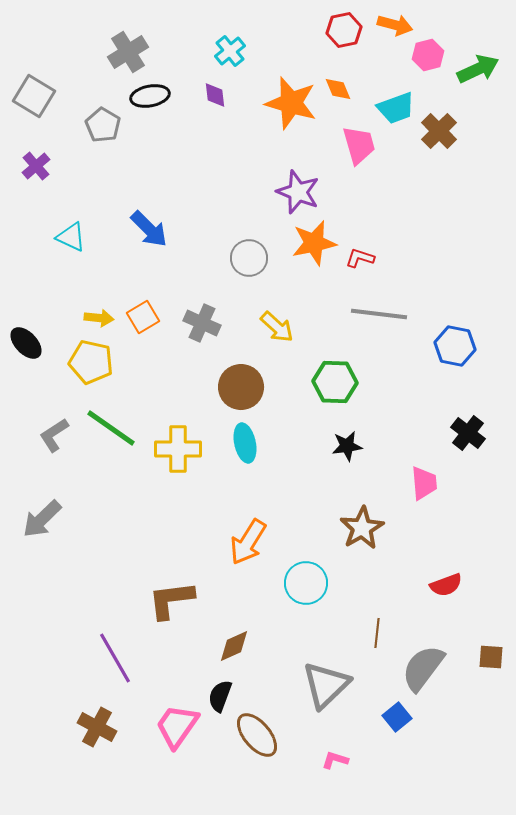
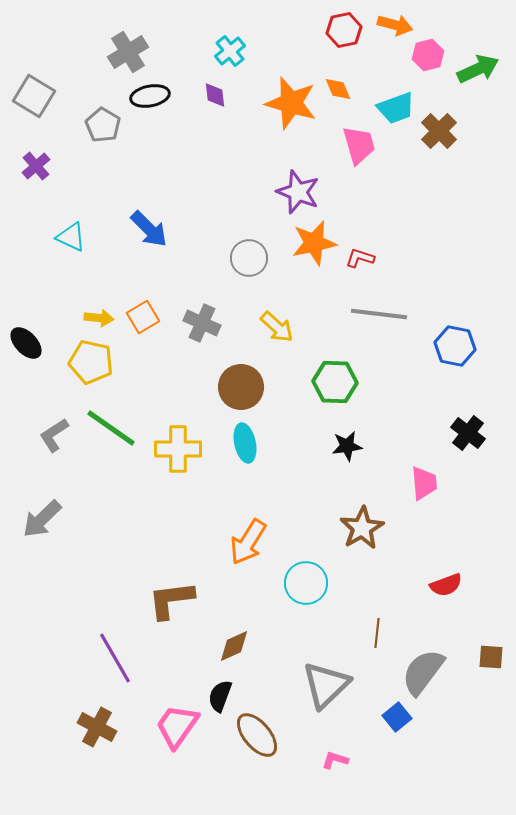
gray semicircle at (423, 668): moved 4 px down
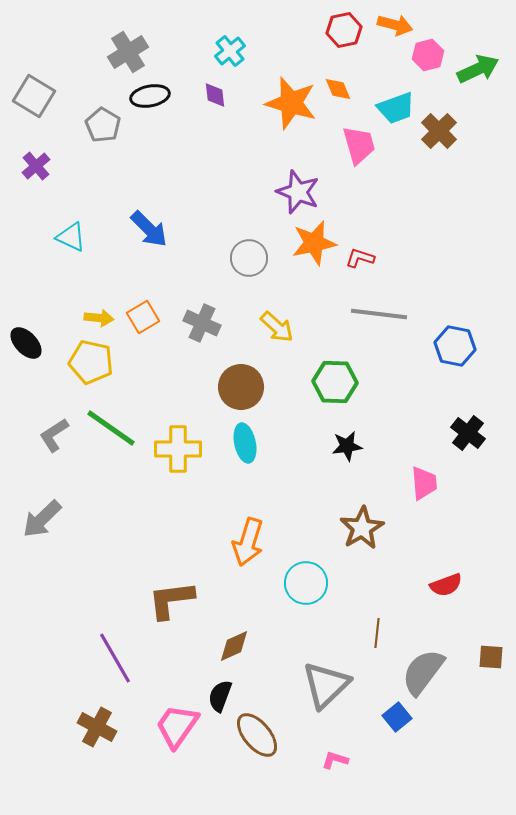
orange arrow at (248, 542): rotated 15 degrees counterclockwise
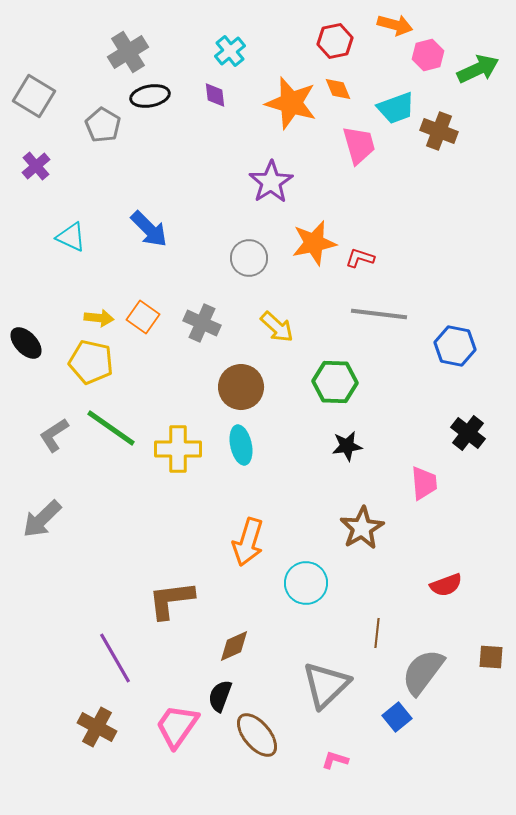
red hexagon at (344, 30): moved 9 px left, 11 px down
brown cross at (439, 131): rotated 24 degrees counterclockwise
purple star at (298, 192): moved 27 px left, 10 px up; rotated 18 degrees clockwise
orange square at (143, 317): rotated 24 degrees counterclockwise
cyan ellipse at (245, 443): moved 4 px left, 2 px down
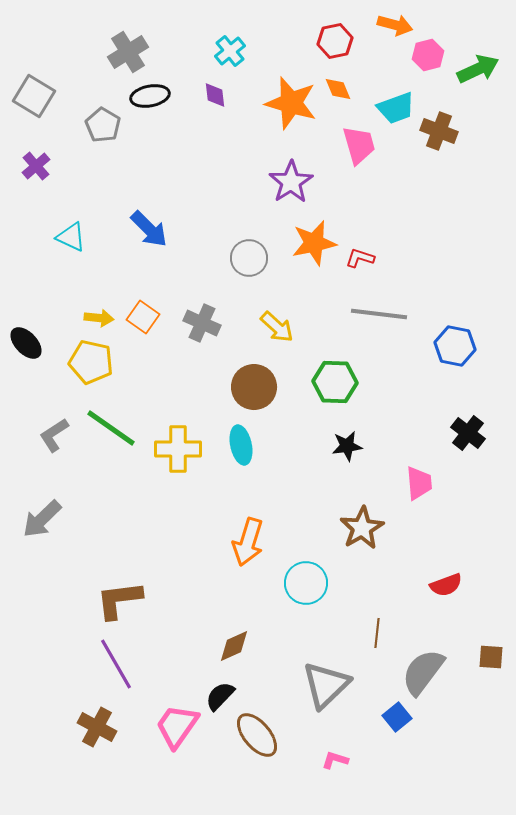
purple star at (271, 182): moved 20 px right
brown circle at (241, 387): moved 13 px right
pink trapezoid at (424, 483): moved 5 px left
brown L-shape at (171, 600): moved 52 px left
purple line at (115, 658): moved 1 px right, 6 px down
black semicircle at (220, 696): rotated 24 degrees clockwise
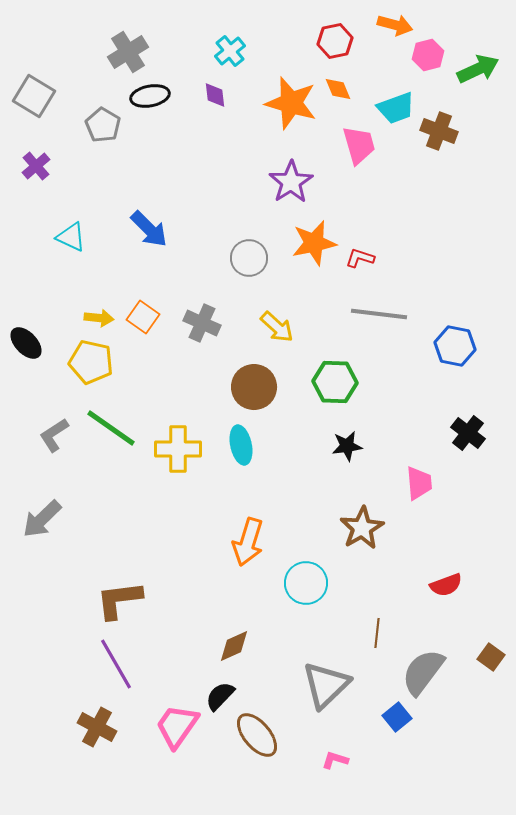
brown square at (491, 657): rotated 32 degrees clockwise
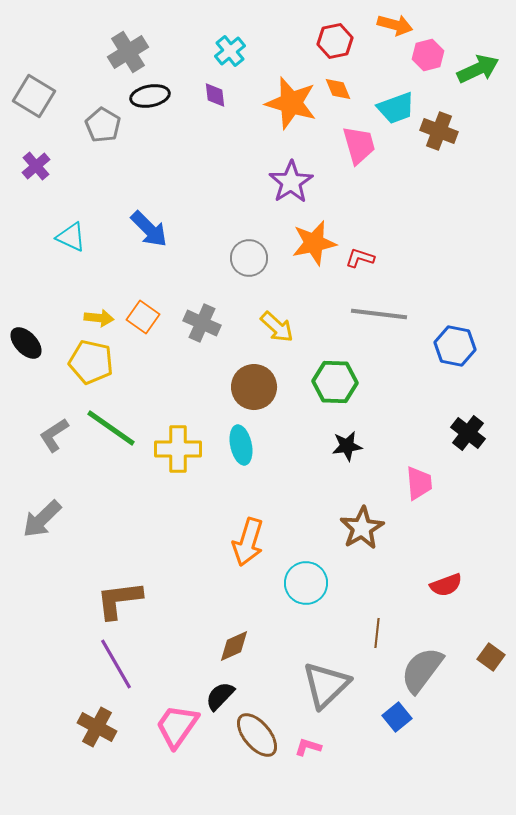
gray semicircle at (423, 672): moved 1 px left, 2 px up
pink L-shape at (335, 760): moved 27 px left, 13 px up
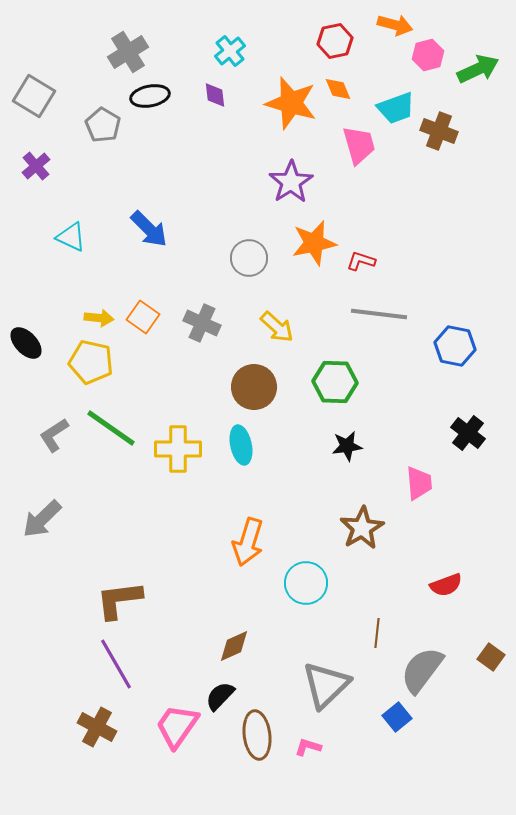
red L-shape at (360, 258): moved 1 px right, 3 px down
brown ellipse at (257, 735): rotated 33 degrees clockwise
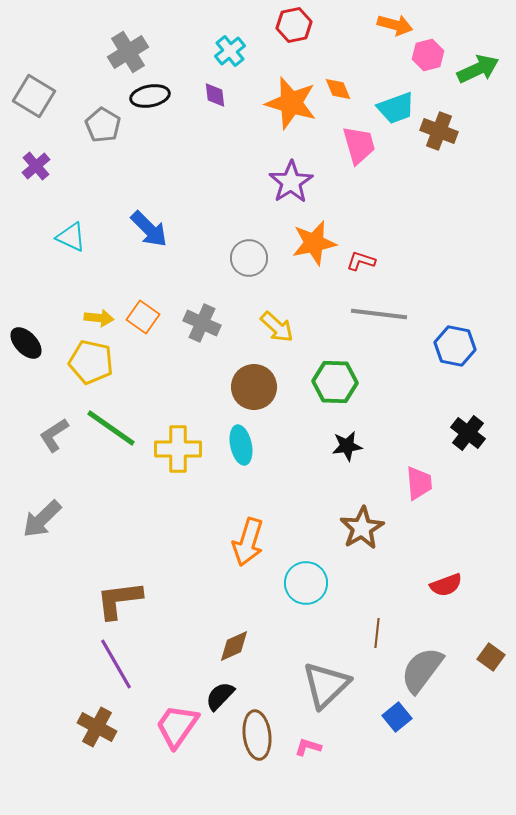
red hexagon at (335, 41): moved 41 px left, 16 px up
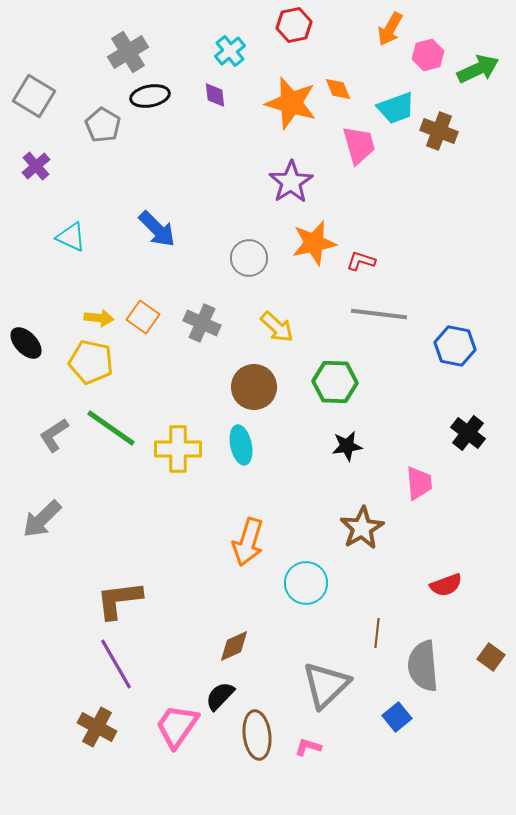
orange arrow at (395, 25): moved 5 px left, 4 px down; rotated 104 degrees clockwise
blue arrow at (149, 229): moved 8 px right
gray semicircle at (422, 670): moved 1 px right, 4 px up; rotated 42 degrees counterclockwise
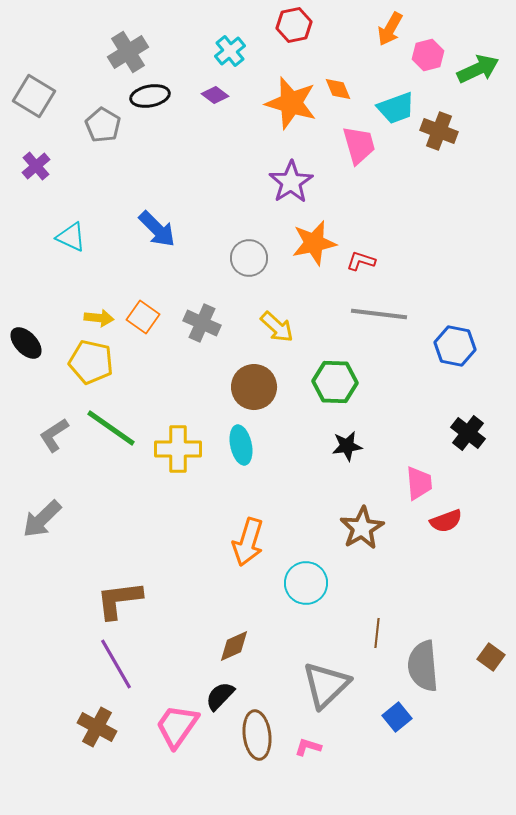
purple diamond at (215, 95): rotated 48 degrees counterclockwise
red semicircle at (446, 585): moved 64 px up
